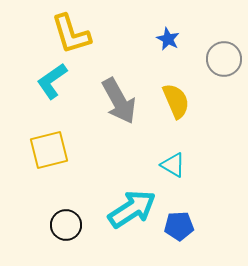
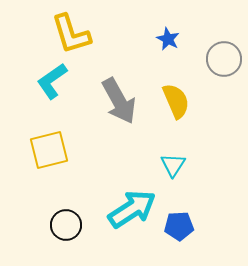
cyan triangle: rotated 32 degrees clockwise
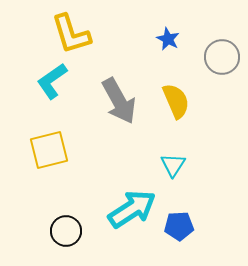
gray circle: moved 2 px left, 2 px up
black circle: moved 6 px down
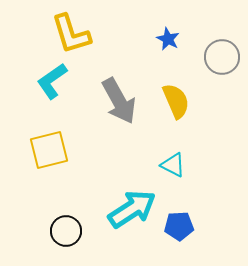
cyan triangle: rotated 36 degrees counterclockwise
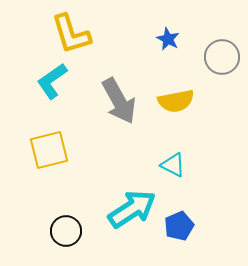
yellow semicircle: rotated 102 degrees clockwise
blue pentagon: rotated 20 degrees counterclockwise
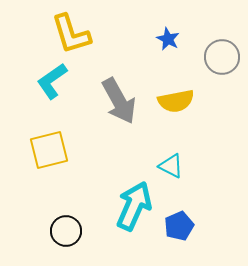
cyan triangle: moved 2 px left, 1 px down
cyan arrow: moved 2 px right, 3 px up; rotated 33 degrees counterclockwise
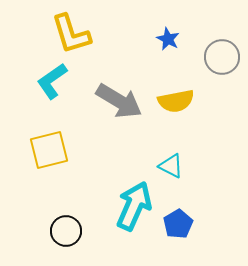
gray arrow: rotated 30 degrees counterclockwise
blue pentagon: moved 1 px left, 2 px up; rotated 8 degrees counterclockwise
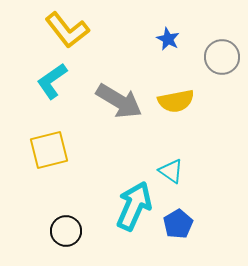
yellow L-shape: moved 4 px left, 4 px up; rotated 21 degrees counterclockwise
cyan triangle: moved 5 px down; rotated 8 degrees clockwise
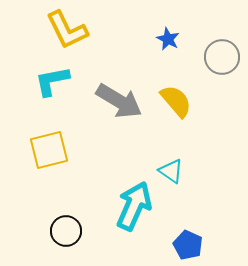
yellow L-shape: rotated 12 degrees clockwise
cyan L-shape: rotated 24 degrees clockwise
yellow semicircle: rotated 120 degrees counterclockwise
blue pentagon: moved 10 px right, 21 px down; rotated 16 degrees counterclockwise
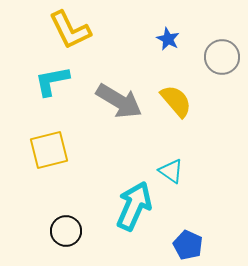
yellow L-shape: moved 3 px right
